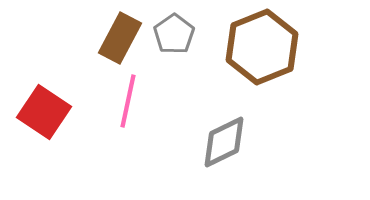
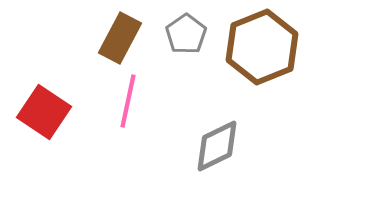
gray pentagon: moved 12 px right
gray diamond: moved 7 px left, 4 px down
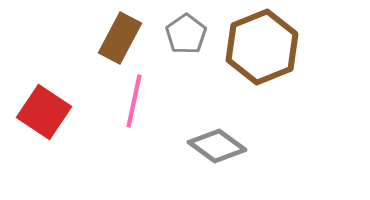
pink line: moved 6 px right
gray diamond: rotated 62 degrees clockwise
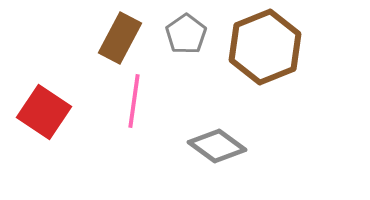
brown hexagon: moved 3 px right
pink line: rotated 4 degrees counterclockwise
